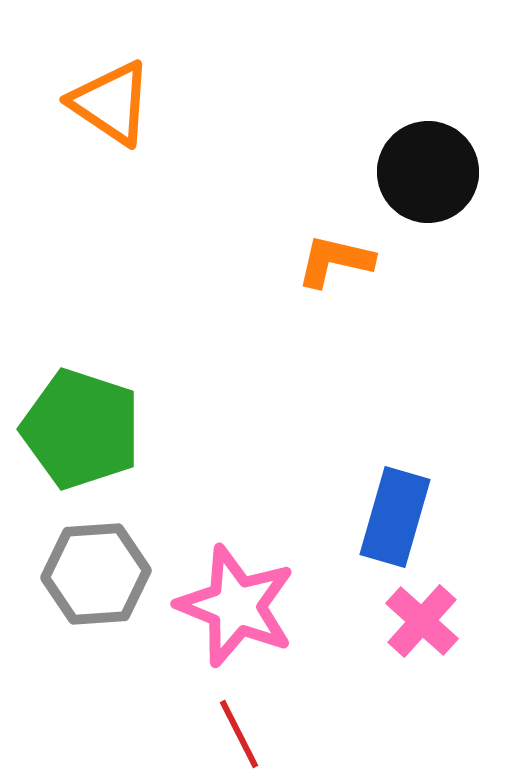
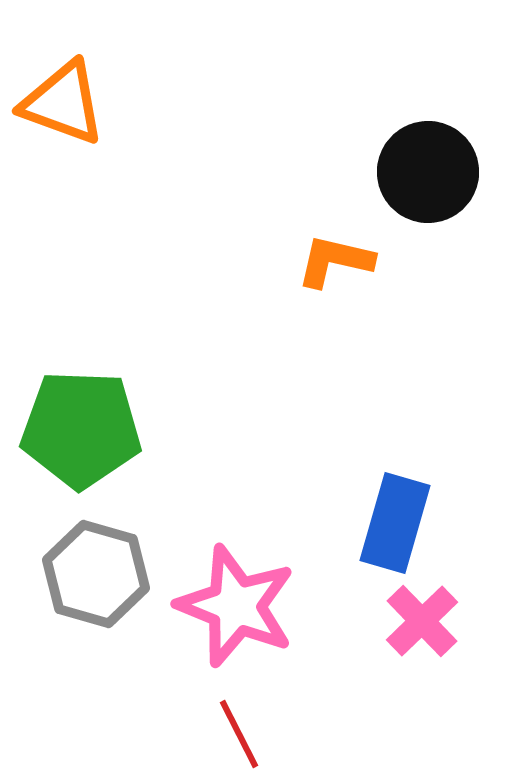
orange triangle: moved 48 px left; rotated 14 degrees counterclockwise
green pentagon: rotated 16 degrees counterclockwise
blue rectangle: moved 6 px down
gray hexagon: rotated 20 degrees clockwise
pink cross: rotated 4 degrees clockwise
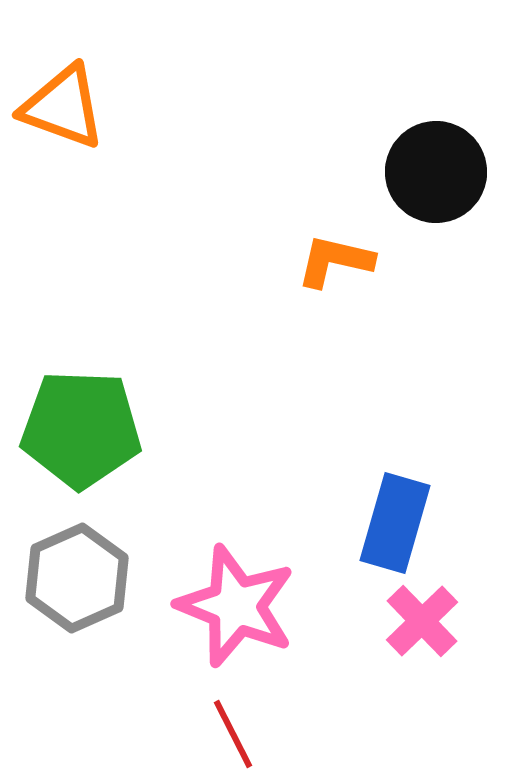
orange triangle: moved 4 px down
black circle: moved 8 px right
gray hexagon: moved 19 px left, 4 px down; rotated 20 degrees clockwise
red line: moved 6 px left
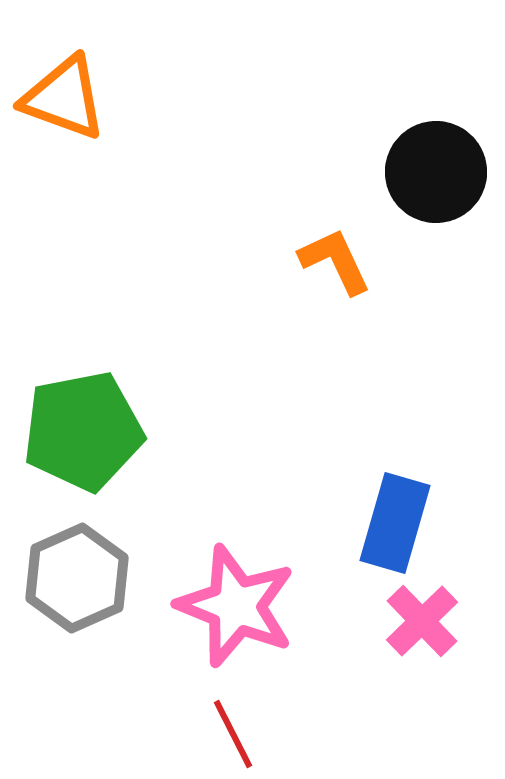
orange triangle: moved 1 px right, 9 px up
orange L-shape: rotated 52 degrees clockwise
green pentagon: moved 2 px right, 2 px down; rotated 13 degrees counterclockwise
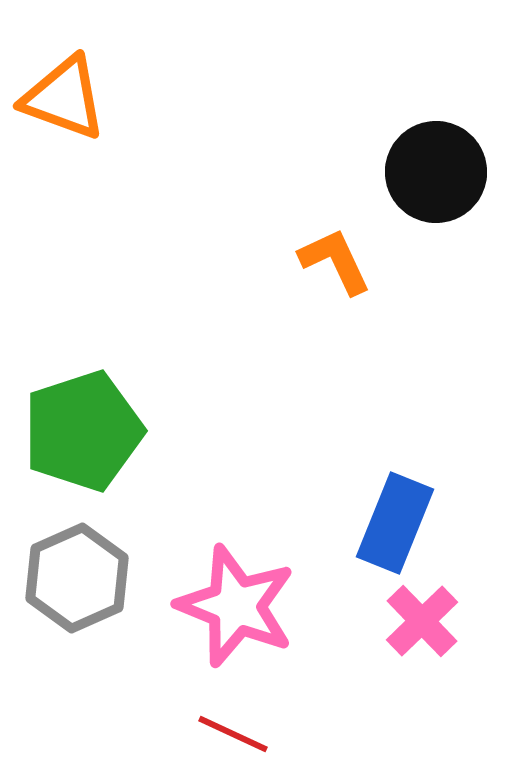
green pentagon: rotated 7 degrees counterclockwise
blue rectangle: rotated 6 degrees clockwise
red line: rotated 38 degrees counterclockwise
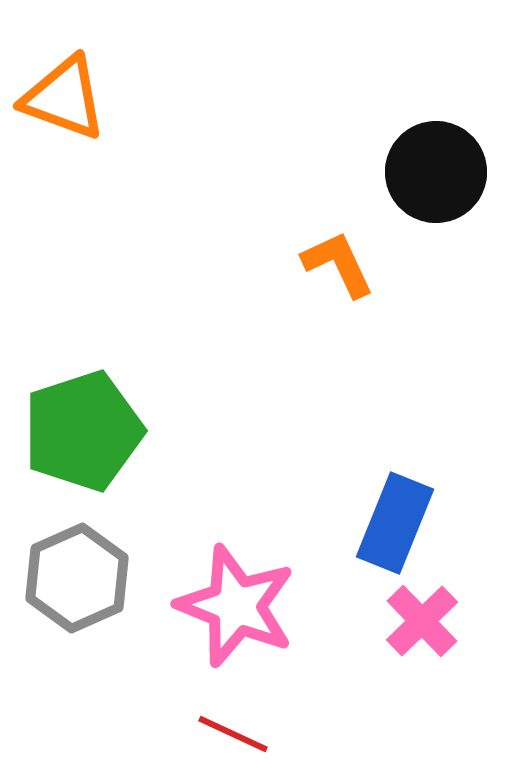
orange L-shape: moved 3 px right, 3 px down
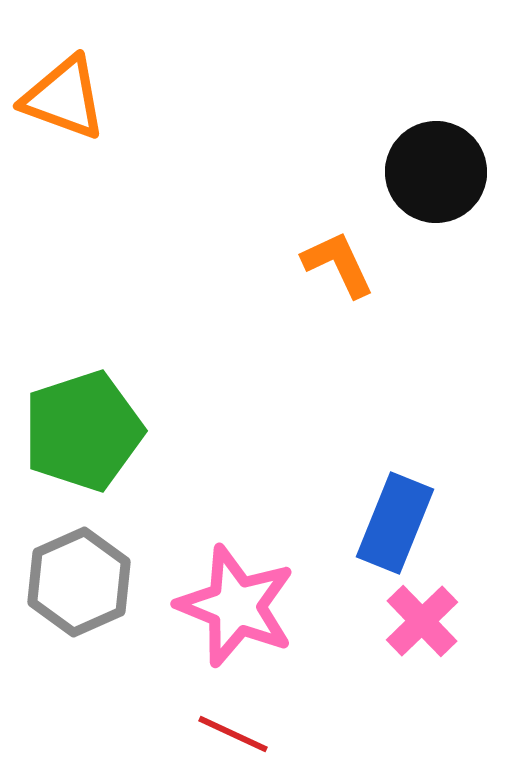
gray hexagon: moved 2 px right, 4 px down
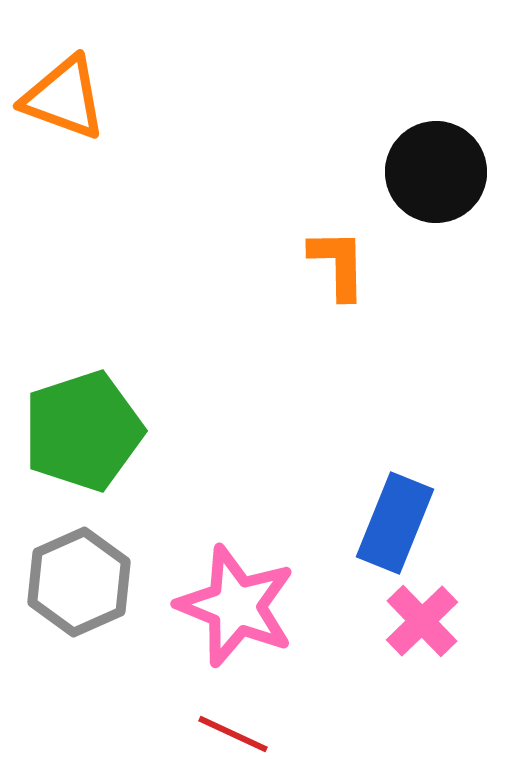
orange L-shape: rotated 24 degrees clockwise
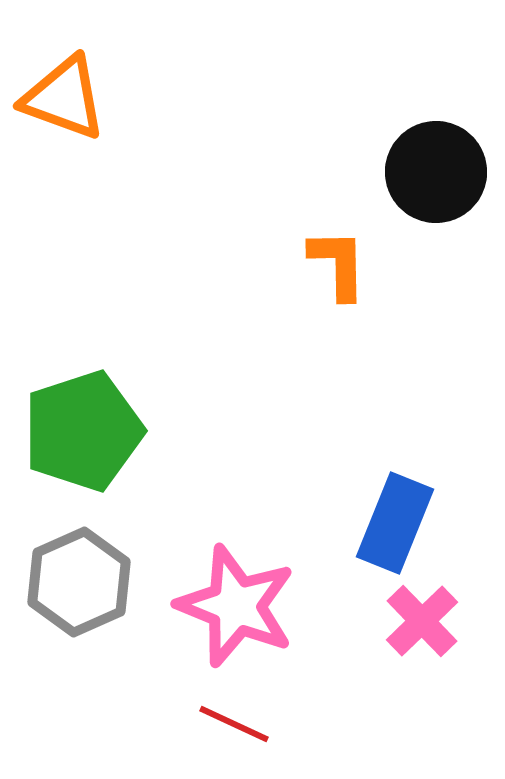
red line: moved 1 px right, 10 px up
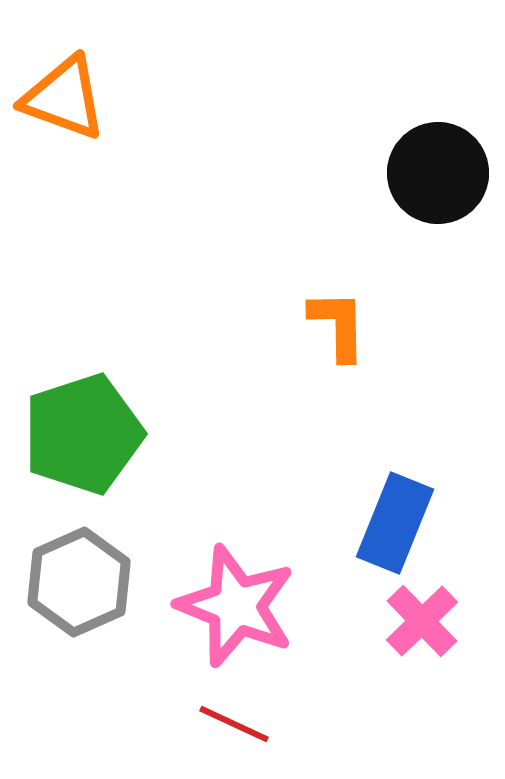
black circle: moved 2 px right, 1 px down
orange L-shape: moved 61 px down
green pentagon: moved 3 px down
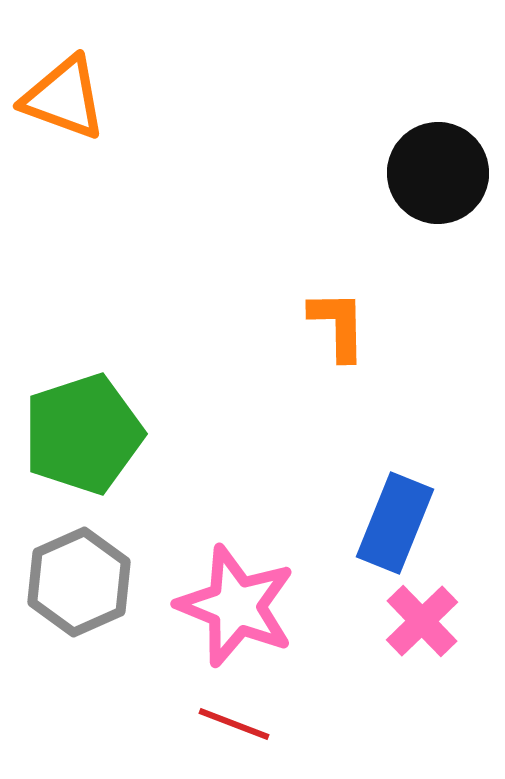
red line: rotated 4 degrees counterclockwise
